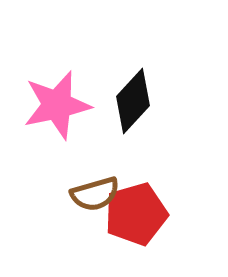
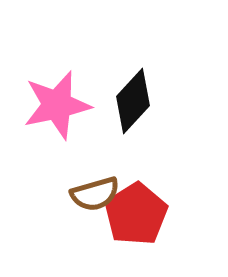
red pentagon: rotated 16 degrees counterclockwise
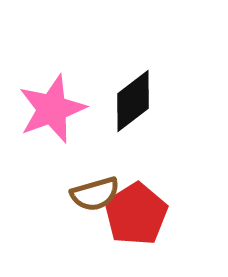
black diamond: rotated 10 degrees clockwise
pink star: moved 5 px left, 4 px down; rotated 8 degrees counterclockwise
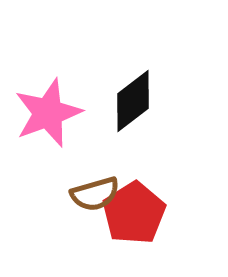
pink star: moved 4 px left, 4 px down
red pentagon: moved 2 px left, 1 px up
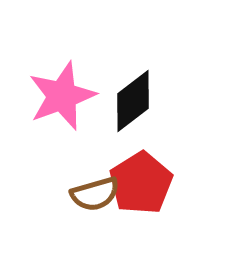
pink star: moved 14 px right, 17 px up
red pentagon: moved 7 px right, 30 px up
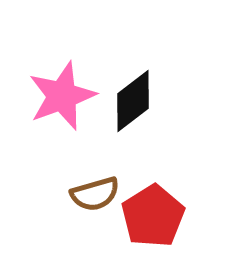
red pentagon: moved 12 px right, 33 px down
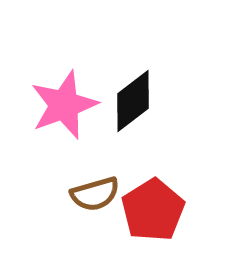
pink star: moved 2 px right, 9 px down
red pentagon: moved 6 px up
